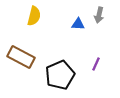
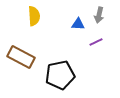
yellow semicircle: rotated 18 degrees counterclockwise
purple line: moved 22 px up; rotated 40 degrees clockwise
black pentagon: rotated 12 degrees clockwise
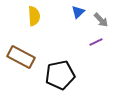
gray arrow: moved 2 px right, 5 px down; rotated 56 degrees counterclockwise
blue triangle: moved 12 px up; rotated 48 degrees counterclockwise
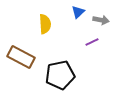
yellow semicircle: moved 11 px right, 8 px down
gray arrow: rotated 35 degrees counterclockwise
purple line: moved 4 px left
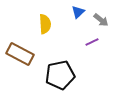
gray arrow: rotated 28 degrees clockwise
brown rectangle: moved 1 px left, 3 px up
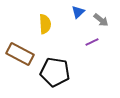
black pentagon: moved 5 px left, 3 px up; rotated 20 degrees clockwise
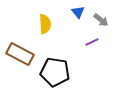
blue triangle: rotated 24 degrees counterclockwise
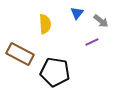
blue triangle: moved 1 px left, 1 px down; rotated 16 degrees clockwise
gray arrow: moved 1 px down
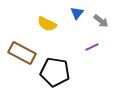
yellow semicircle: moved 2 px right; rotated 120 degrees clockwise
purple line: moved 5 px down
brown rectangle: moved 2 px right, 1 px up
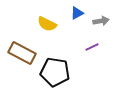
blue triangle: rotated 24 degrees clockwise
gray arrow: rotated 49 degrees counterclockwise
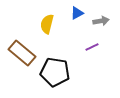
yellow semicircle: rotated 78 degrees clockwise
brown rectangle: rotated 12 degrees clockwise
